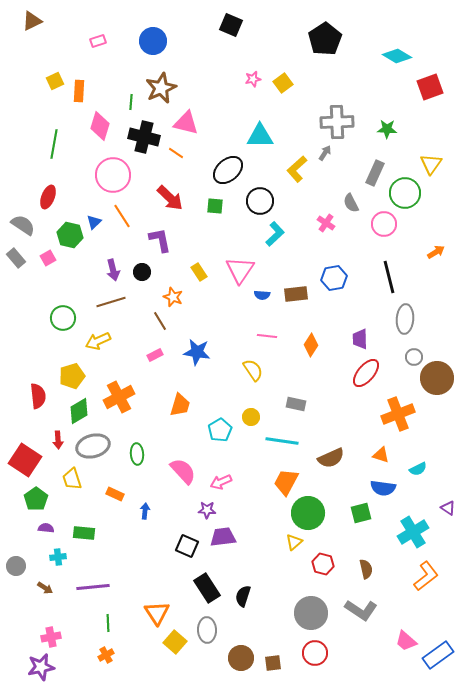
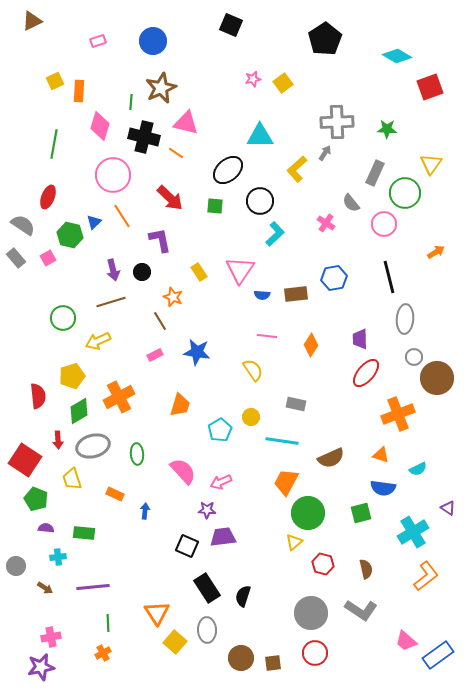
gray semicircle at (351, 203): rotated 12 degrees counterclockwise
green pentagon at (36, 499): rotated 15 degrees counterclockwise
orange cross at (106, 655): moved 3 px left, 2 px up
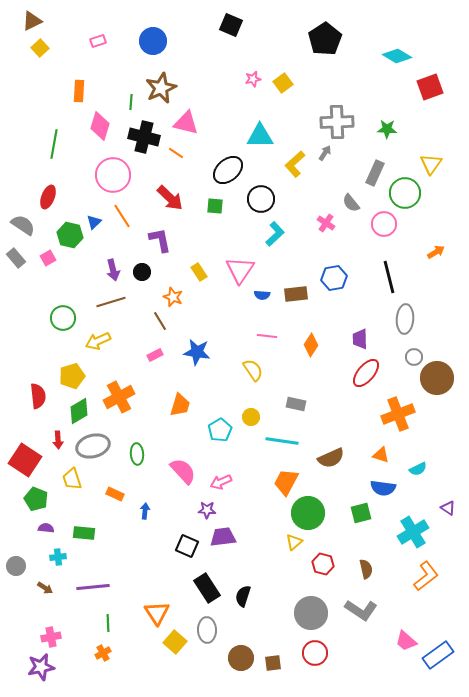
yellow square at (55, 81): moved 15 px left, 33 px up; rotated 18 degrees counterclockwise
yellow L-shape at (297, 169): moved 2 px left, 5 px up
black circle at (260, 201): moved 1 px right, 2 px up
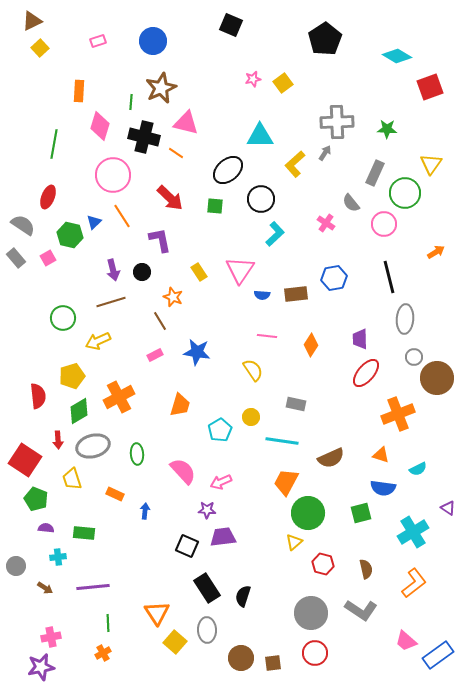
orange L-shape at (426, 576): moved 12 px left, 7 px down
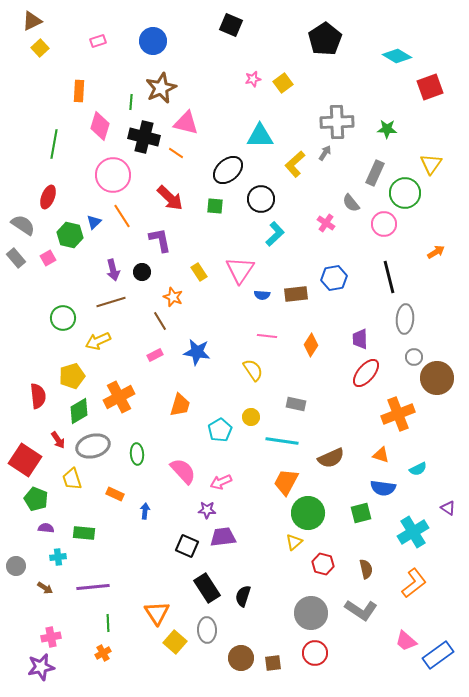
red arrow at (58, 440): rotated 30 degrees counterclockwise
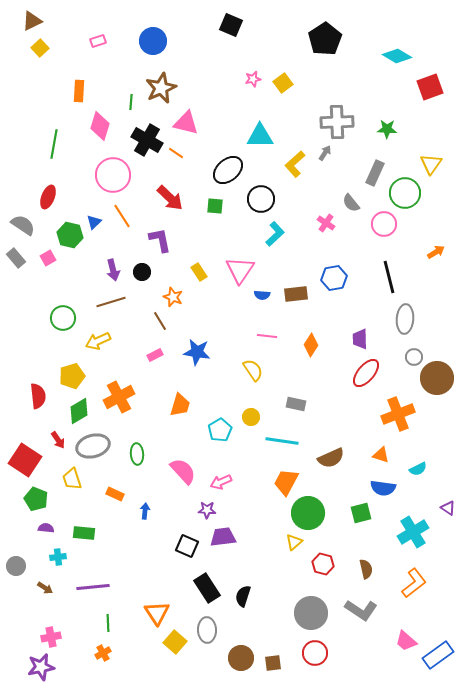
black cross at (144, 137): moved 3 px right, 3 px down; rotated 16 degrees clockwise
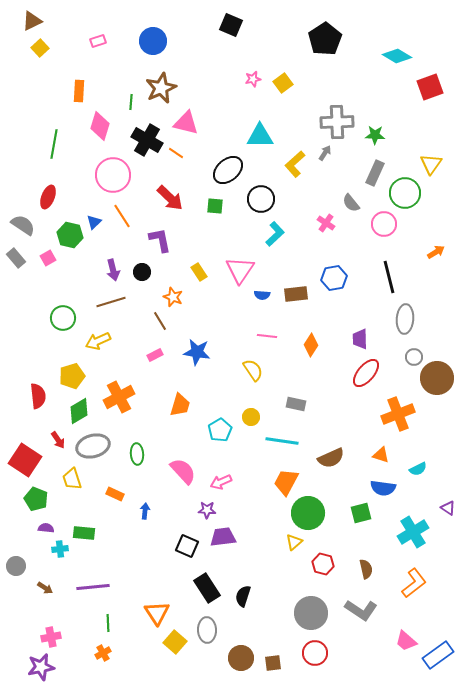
green star at (387, 129): moved 12 px left, 6 px down
cyan cross at (58, 557): moved 2 px right, 8 px up
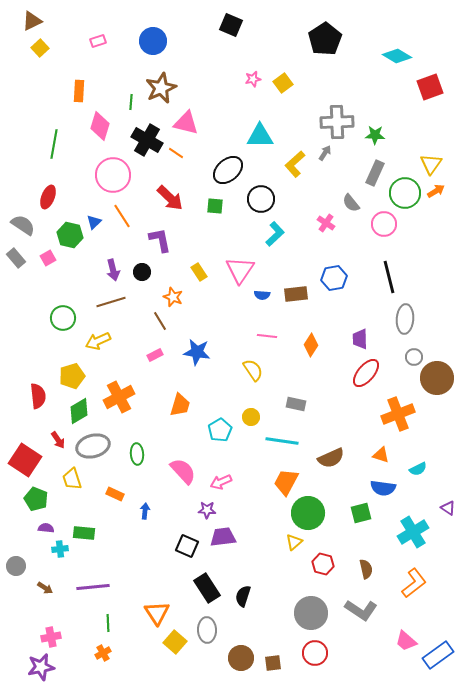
orange arrow at (436, 252): moved 61 px up
